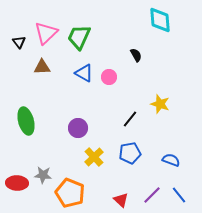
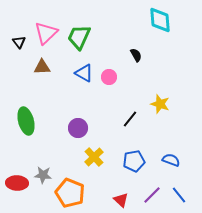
blue pentagon: moved 4 px right, 8 px down
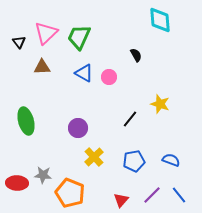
red triangle: rotated 28 degrees clockwise
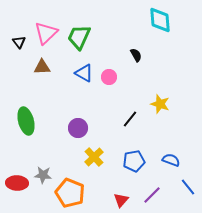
blue line: moved 9 px right, 8 px up
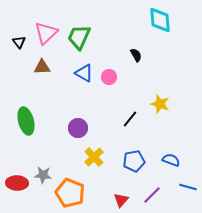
blue line: rotated 36 degrees counterclockwise
